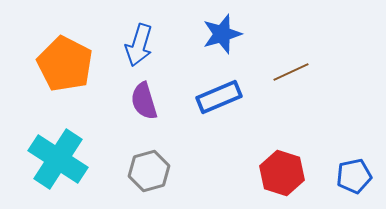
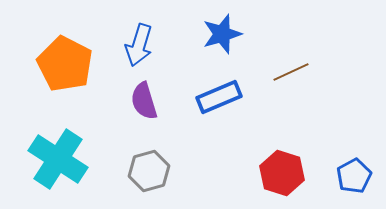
blue pentagon: rotated 16 degrees counterclockwise
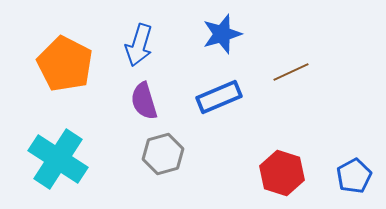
gray hexagon: moved 14 px right, 17 px up
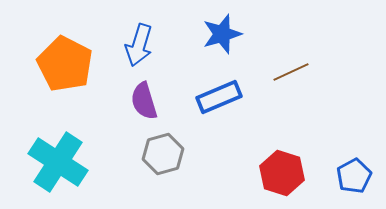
cyan cross: moved 3 px down
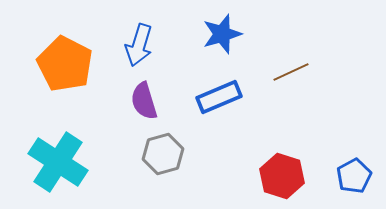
red hexagon: moved 3 px down
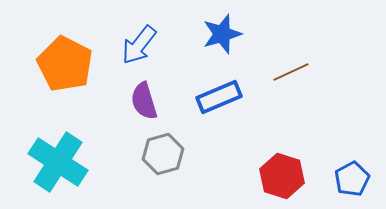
blue arrow: rotated 21 degrees clockwise
blue pentagon: moved 2 px left, 3 px down
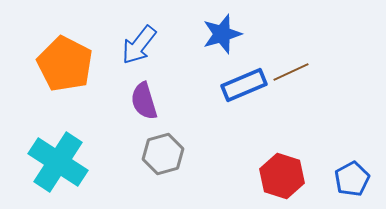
blue rectangle: moved 25 px right, 12 px up
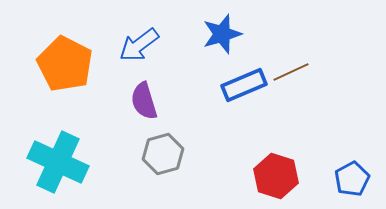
blue arrow: rotated 15 degrees clockwise
cyan cross: rotated 8 degrees counterclockwise
red hexagon: moved 6 px left
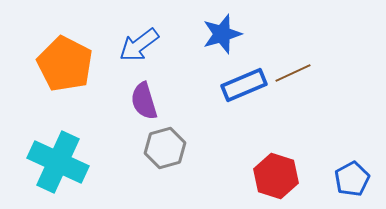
brown line: moved 2 px right, 1 px down
gray hexagon: moved 2 px right, 6 px up
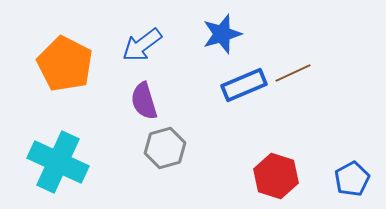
blue arrow: moved 3 px right
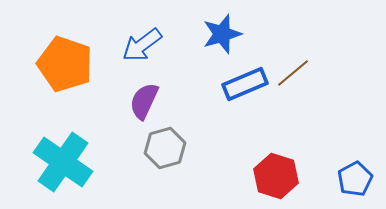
orange pentagon: rotated 8 degrees counterclockwise
brown line: rotated 15 degrees counterclockwise
blue rectangle: moved 1 px right, 1 px up
purple semicircle: rotated 42 degrees clockwise
cyan cross: moved 5 px right; rotated 10 degrees clockwise
blue pentagon: moved 3 px right
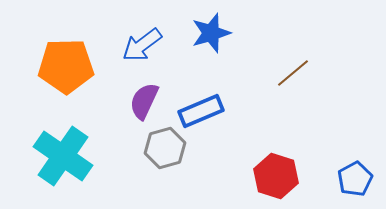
blue star: moved 11 px left, 1 px up
orange pentagon: moved 1 px right, 2 px down; rotated 20 degrees counterclockwise
blue rectangle: moved 44 px left, 27 px down
cyan cross: moved 6 px up
